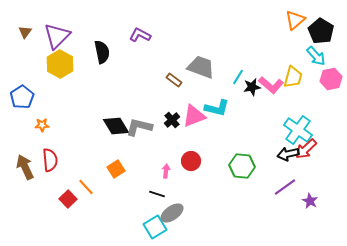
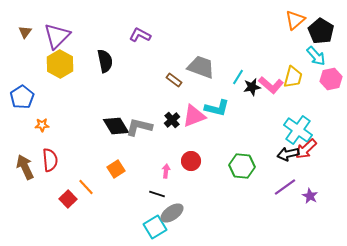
black semicircle: moved 3 px right, 9 px down
purple star: moved 5 px up
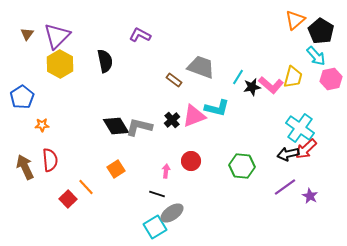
brown triangle: moved 2 px right, 2 px down
cyan cross: moved 2 px right, 2 px up
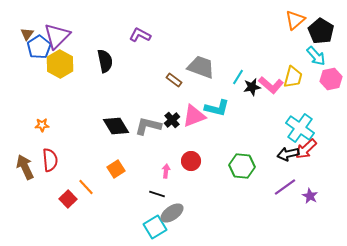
blue pentagon: moved 17 px right, 50 px up
gray L-shape: moved 9 px right, 1 px up
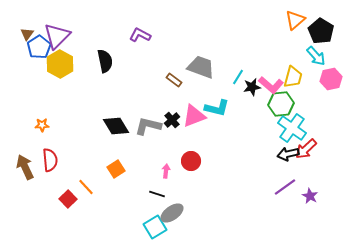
cyan cross: moved 8 px left
green hexagon: moved 39 px right, 62 px up; rotated 10 degrees counterclockwise
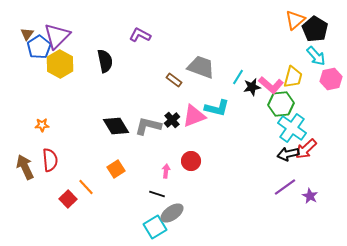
black pentagon: moved 6 px left, 2 px up
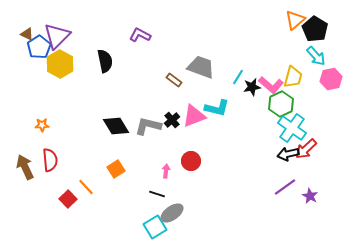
brown triangle: rotated 40 degrees counterclockwise
green hexagon: rotated 20 degrees counterclockwise
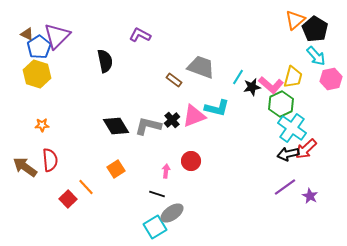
yellow hexagon: moved 23 px left, 10 px down; rotated 12 degrees counterclockwise
brown arrow: rotated 30 degrees counterclockwise
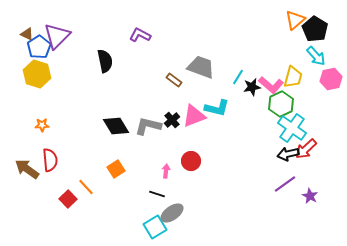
brown arrow: moved 2 px right, 2 px down
purple line: moved 3 px up
